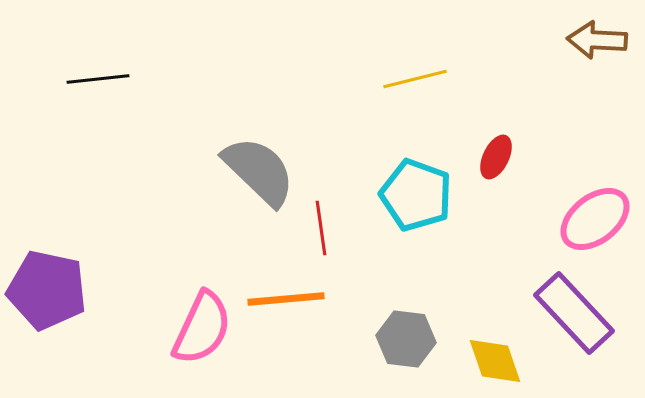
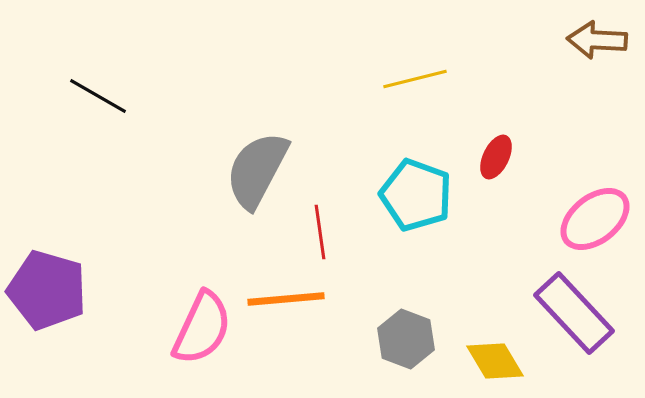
black line: moved 17 px down; rotated 36 degrees clockwise
gray semicircle: moved 2 px left, 1 px up; rotated 106 degrees counterclockwise
red line: moved 1 px left, 4 px down
purple pentagon: rotated 4 degrees clockwise
gray hexagon: rotated 14 degrees clockwise
yellow diamond: rotated 12 degrees counterclockwise
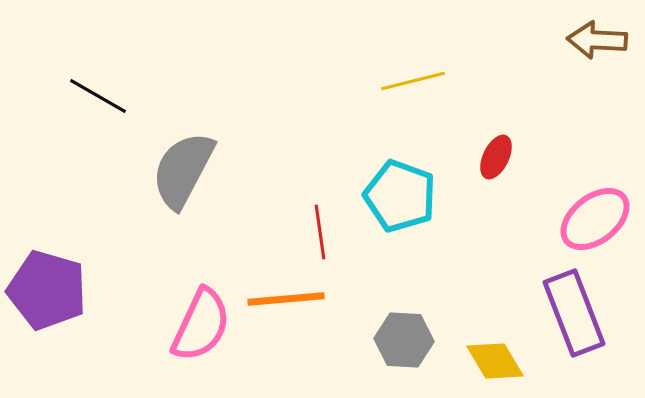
yellow line: moved 2 px left, 2 px down
gray semicircle: moved 74 px left
cyan pentagon: moved 16 px left, 1 px down
purple rectangle: rotated 22 degrees clockwise
pink semicircle: moved 1 px left, 3 px up
gray hexagon: moved 2 px left, 1 px down; rotated 18 degrees counterclockwise
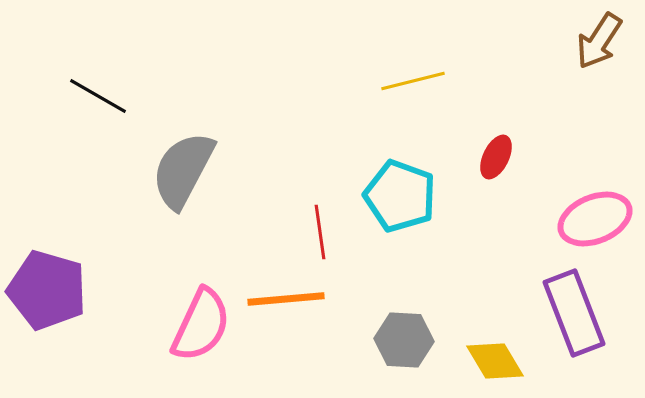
brown arrow: moved 2 px right, 1 px down; rotated 60 degrees counterclockwise
pink ellipse: rotated 16 degrees clockwise
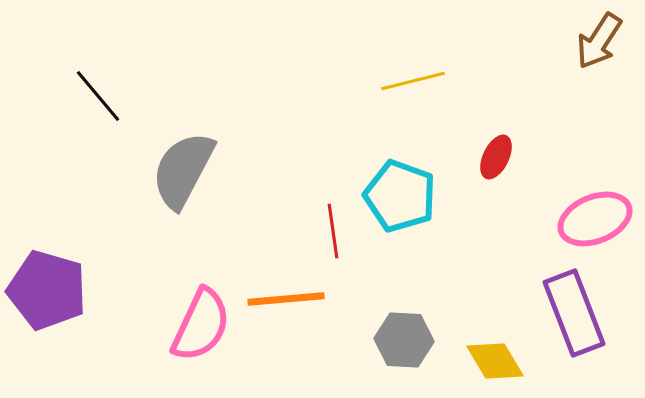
black line: rotated 20 degrees clockwise
red line: moved 13 px right, 1 px up
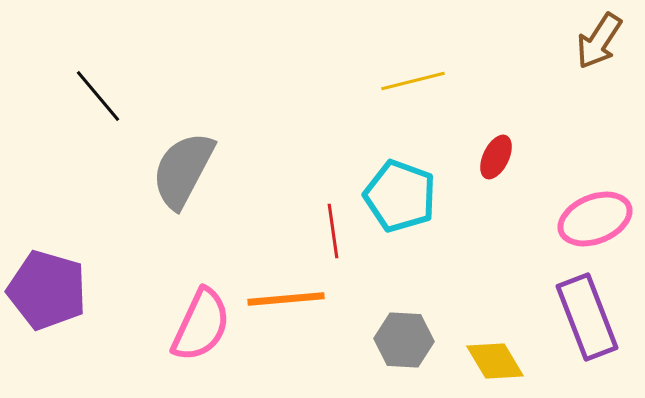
purple rectangle: moved 13 px right, 4 px down
